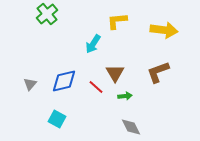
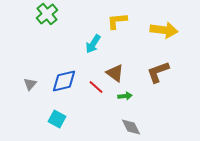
brown triangle: rotated 24 degrees counterclockwise
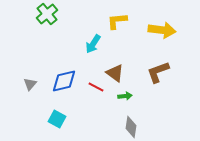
yellow arrow: moved 2 px left
red line: rotated 14 degrees counterclockwise
gray diamond: rotated 35 degrees clockwise
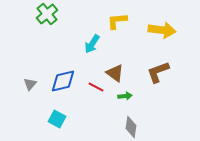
cyan arrow: moved 1 px left
blue diamond: moved 1 px left
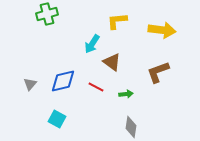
green cross: rotated 25 degrees clockwise
brown triangle: moved 3 px left, 11 px up
green arrow: moved 1 px right, 2 px up
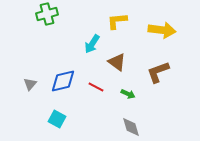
brown triangle: moved 5 px right
green arrow: moved 2 px right; rotated 32 degrees clockwise
gray diamond: rotated 25 degrees counterclockwise
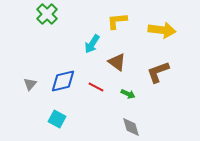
green cross: rotated 30 degrees counterclockwise
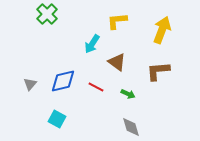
yellow arrow: rotated 76 degrees counterclockwise
brown L-shape: moved 1 px up; rotated 15 degrees clockwise
